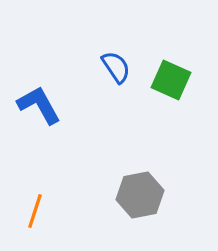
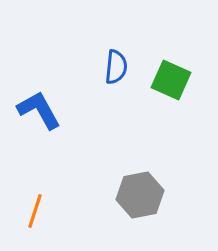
blue semicircle: rotated 40 degrees clockwise
blue L-shape: moved 5 px down
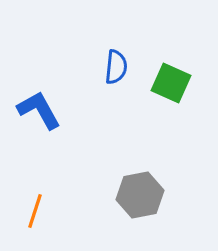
green square: moved 3 px down
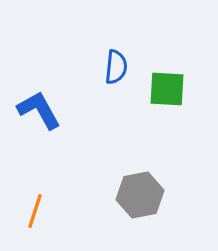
green square: moved 4 px left, 6 px down; rotated 21 degrees counterclockwise
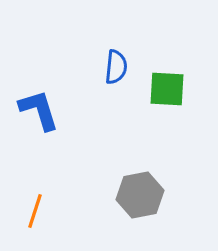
blue L-shape: rotated 12 degrees clockwise
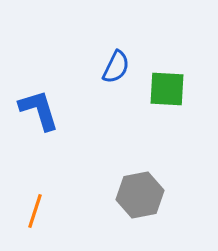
blue semicircle: rotated 20 degrees clockwise
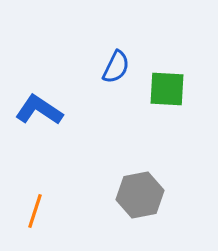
blue L-shape: rotated 39 degrees counterclockwise
